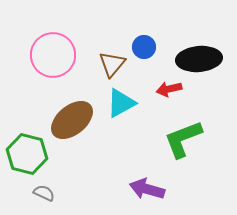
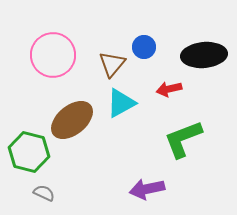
black ellipse: moved 5 px right, 4 px up
green hexagon: moved 2 px right, 2 px up
purple arrow: rotated 28 degrees counterclockwise
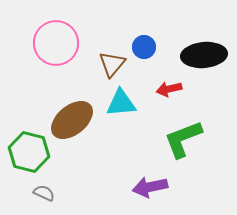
pink circle: moved 3 px right, 12 px up
cyan triangle: rotated 24 degrees clockwise
purple arrow: moved 3 px right, 2 px up
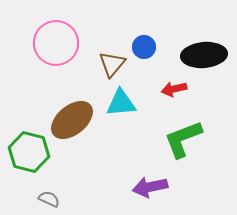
red arrow: moved 5 px right
gray semicircle: moved 5 px right, 6 px down
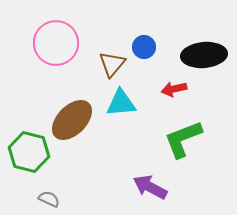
brown ellipse: rotated 6 degrees counterclockwise
purple arrow: rotated 40 degrees clockwise
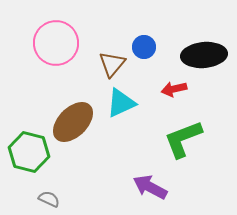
cyan triangle: rotated 20 degrees counterclockwise
brown ellipse: moved 1 px right, 2 px down
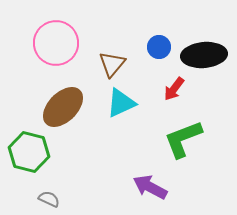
blue circle: moved 15 px right
red arrow: rotated 40 degrees counterclockwise
brown ellipse: moved 10 px left, 15 px up
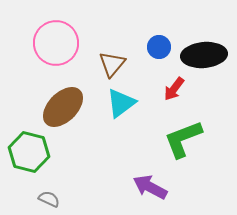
cyan triangle: rotated 12 degrees counterclockwise
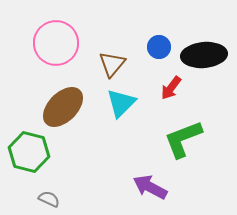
red arrow: moved 3 px left, 1 px up
cyan triangle: rotated 8 degrees counterclockwise
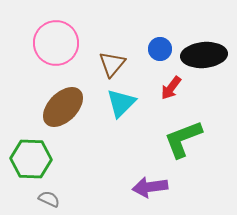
blue circle: moved 1 px right, 2 px down
green hexagon: moved 2 px right, 7 px down; rotated 12 degrees counterclockwise
purple arrow: rotated 36 degrees counterclockwise
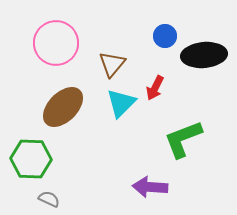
blue circle: moved 5 px right, 13 px up
red arrow: moved 16 px left; rotated 10 degrees counterclockwise
purple arrow: rotated 12 degrees clockwise
